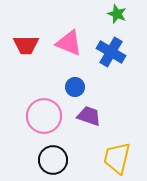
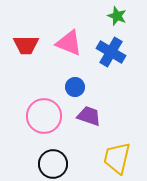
green star: moved 2 px down
black circle: moved 4 px down
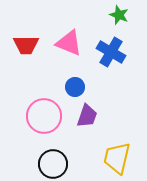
green star: moved 2 px right, 1 px up
purple trapezoid: moved 2 px left; rotated 90 degrees clockwise
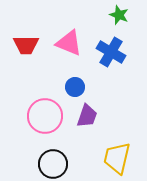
pink circle: moved 1 px right
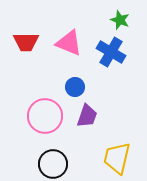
green star: moved 1 px right, 5 px down
red trapezoid: moved 3 px up
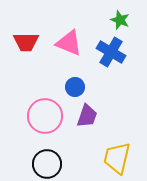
black circle: moved 6 px left
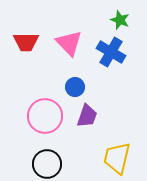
pink triangle: rotated 24 degrees clockwise
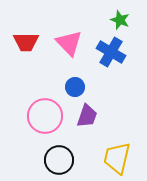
black circle: moved 12 px right, 4 px up
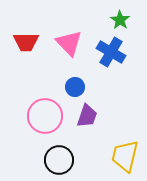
green star: rotated 12 degrees clockwise
yellow trapezoid: moved 8 px right, 2 px up
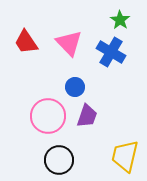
red trapezoid: rotated 56 degrees clockwise
pink circle: moved 3 px right
